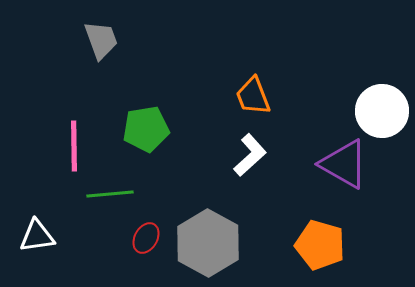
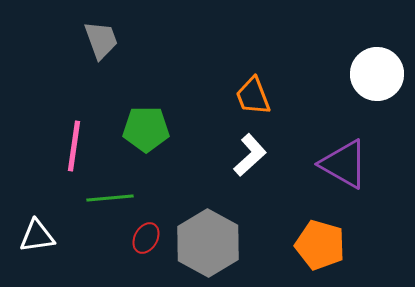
white circle: moved 5 px left, 37 px up
green pentagon: rotated 9 degrees clockwise
pink line: rotated 9 degrees clockwise
green line: moved 4 px down
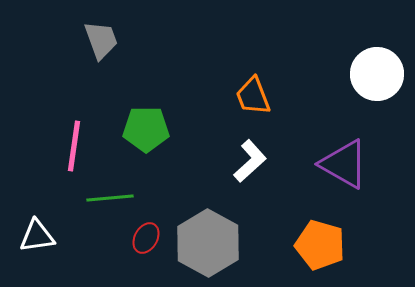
white L-shape: moved 6 px down
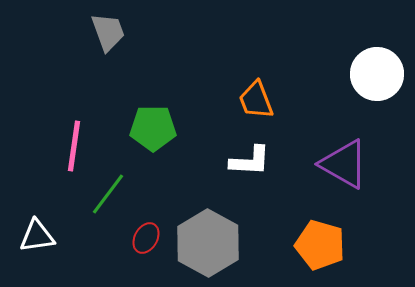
gray trapezoid: moved 7 px right, 8 px up
orange trapezoid: moved 3 px right, 4 px down
green pentagon: moved 7 px right, 1 px up
white L-shape: rotated 45 degrees clockwise
green line: moved 2 px left, 4 px up; rotated 48 degrees counterclockwise
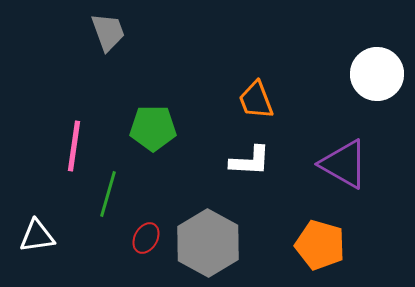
green line: rotated 21 degrees counterclockwise
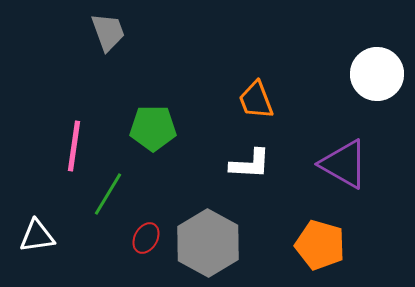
white L-shape: moved 3 px down
green line: rotated 15 degrees clockwise
